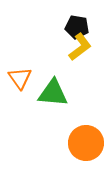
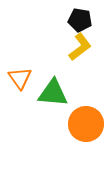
black pentagon: moved 3 px right, 7 px up
orange circle: moved 19 px up
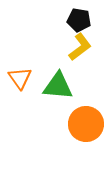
black pentagon: moved 1 px left
green triangle: moved 5 px right, 7 px up
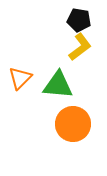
orange triangle: rotated 20 degrees clockwise
green triangle: moved 1 px up
orange circle: moved 13 px left
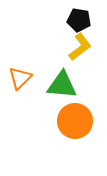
green triangle: moved 4 px right
orange circle: moved 2 px right, 3 px up
